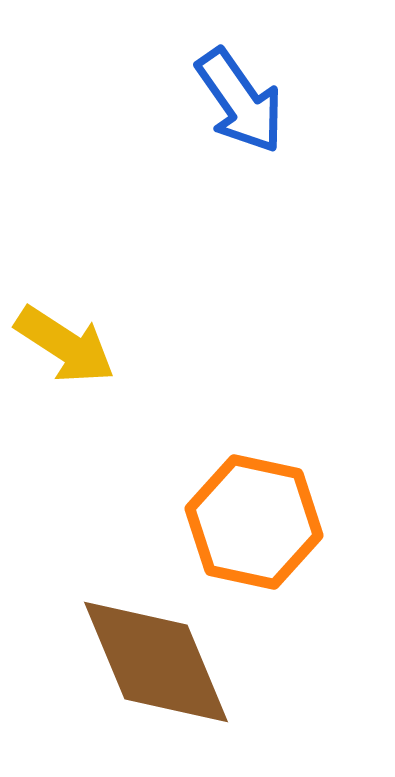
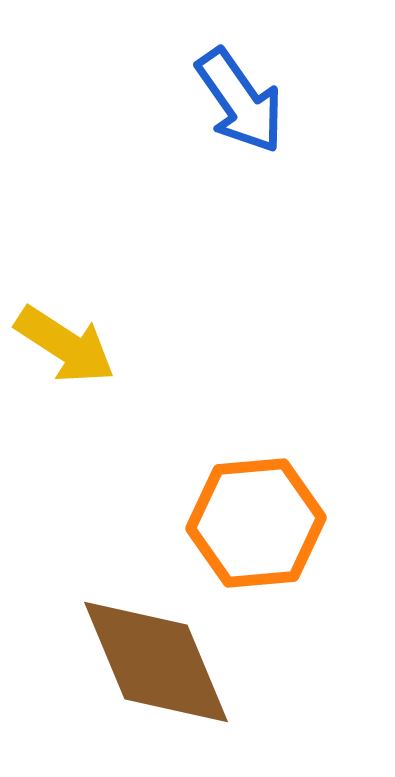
orange hexagon: moved 2 px right, 1 px down; rotated 17 degrees counterclockwise
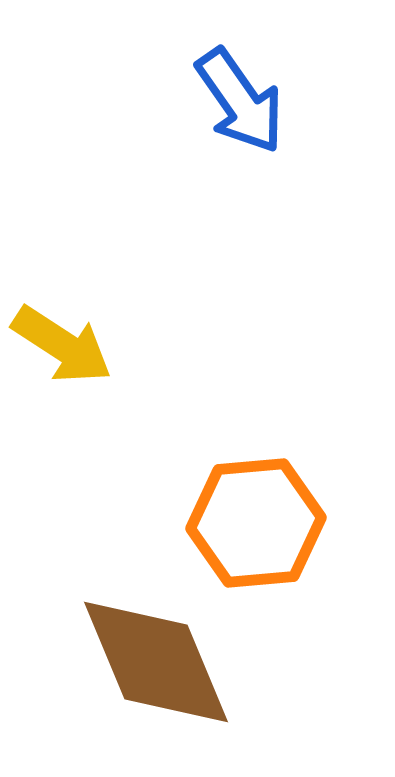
yellow arrow: moved 3 px left
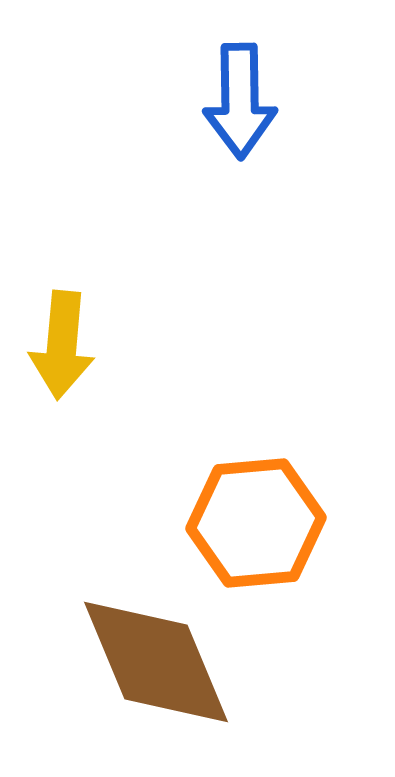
blue arrow: rotated 34 degrees clockwise
yellow arrow: rotated 62 degrees clockwise
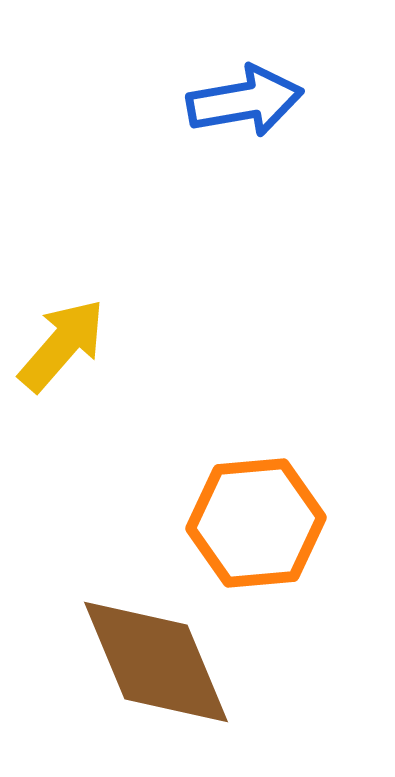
blue arrow: moved 5 px right; rotated 99 degrees counterclockwise
yellow arrow: rotated 144 degrees counterclockwise
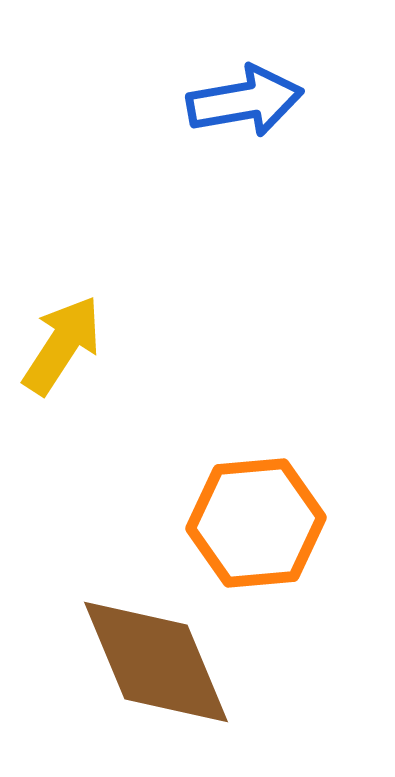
yellow arrow: rotated 8 degrees counterclockwise
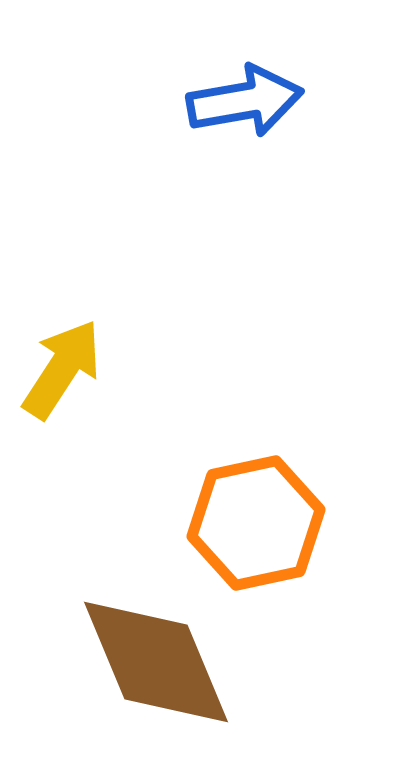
yellow arrow: moved 24 px down
orange hexagon: rotated 7 degrees counterclockwise
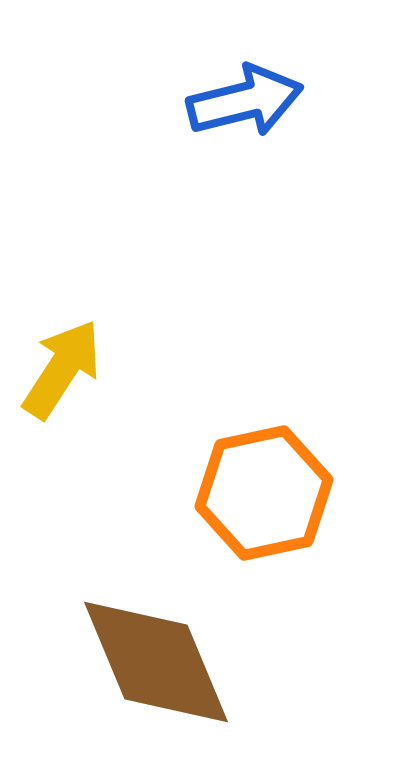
blue arrow: rotated 4 degrees counterclockwise
orange hexagon: moved 8 px right, 30 px up
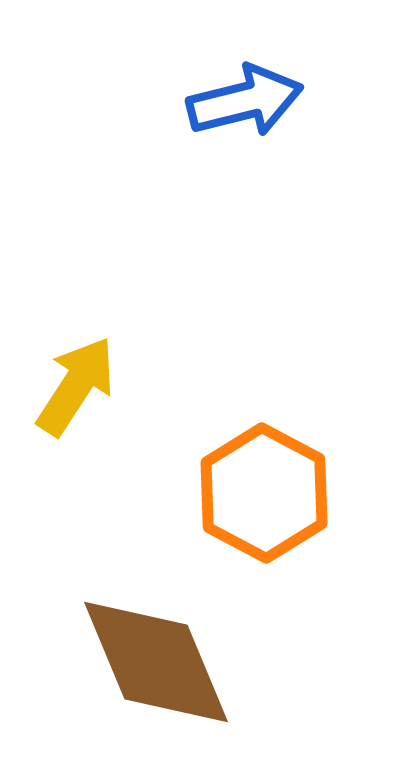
yellow arrow: moved 14 px right, 17 px down
orange hexagon: rotated 20 degrees counterclockwise
